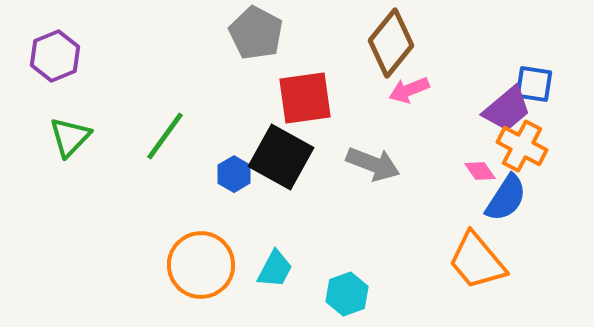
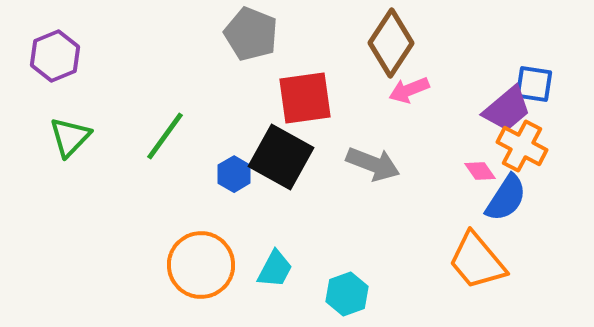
gray pentagon: moved 5 px left, 1 px down; rotated 6 degrees counterclockwise
brown diamond: rotated 6 degrees counterclockwise
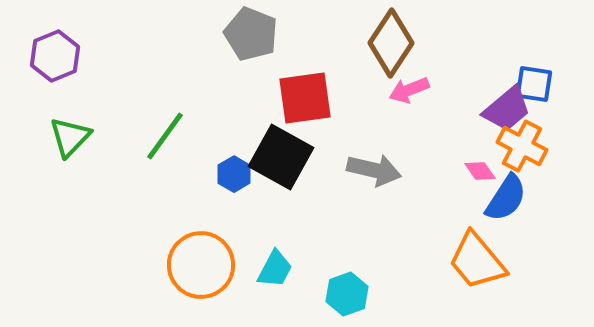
gray arrow: moved 1 px right, 6 px down; rotated 8 degrees counterclockwise
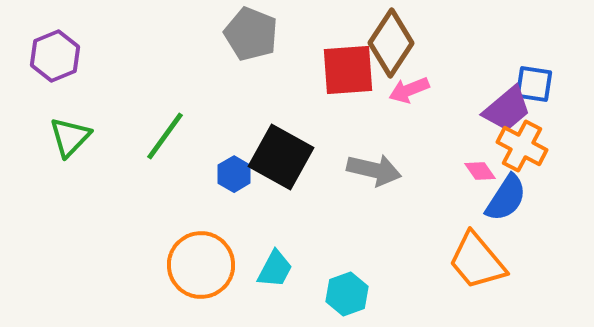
red square: moved 43 px right, 28 px up; rotated 4 degrees clockwise
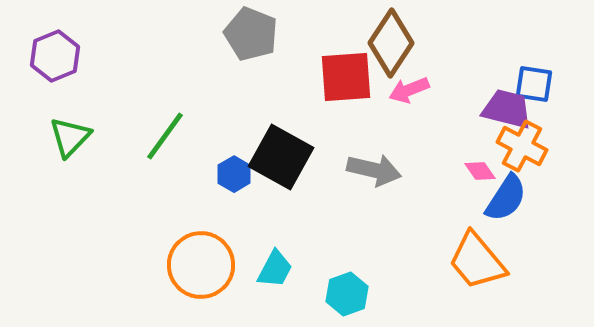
red square: moved 2 px left, 7 px down
purple trapezoid: rotated 126 degrees counterclockwise
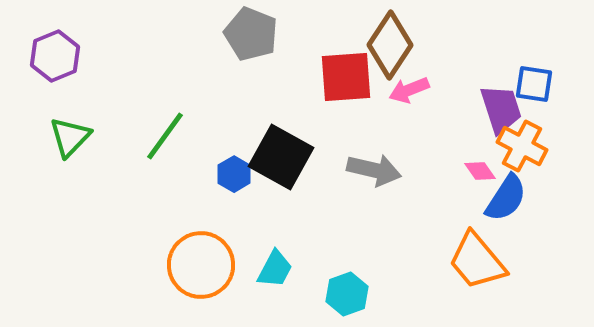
brown diamond: moved 1 px left, 2 px down
purple trapezoid: moved 6 px left; rotated 58 degrees clockwise
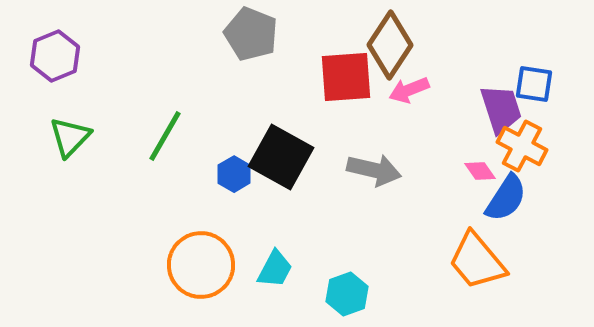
green line: rotated 6 degrees counterclockwise
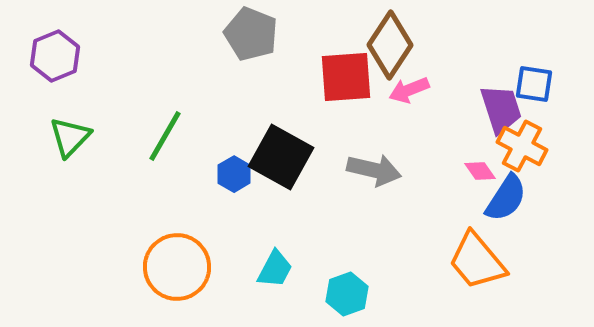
orange circle: moved 24 px left, 2 px down
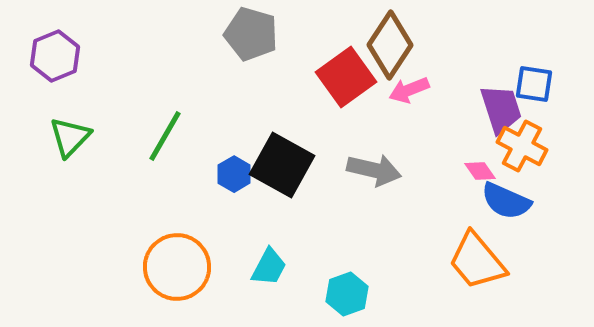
gray pentagon: rotated 6 degrees counterclockwise
red square: rotated 32 degrees counterclockwise
black square: moved 1 px right, 8 px down
blue semicircle: moved 3 px down; rotated 81 degrees clockwise
cyan trapezoid: moved 6 px left, 2 px up
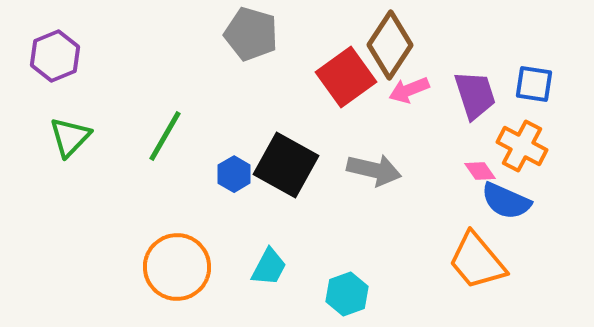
purple trapezoid: moved 26 px left, 14 px up
black square: moved 4 px right
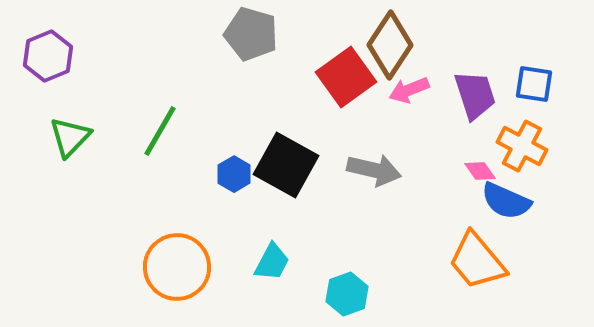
purple hexagon: moved 7 px left
green line: moved 5 px left, 5 px up
cyan trapezoid: moved 3 px right, 5 px up
